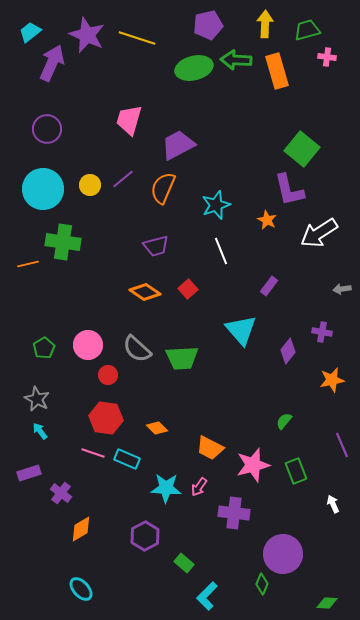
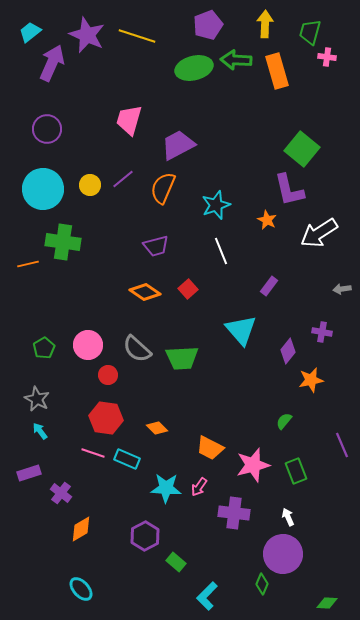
purple pentagon at (208, 25): rotated 8 degrees counterclockwise
green trapezoid at (307, 30): moved 3 px right, 2 px down; rotated 60 degrees counterclockwise
yellow line at (137, 38): moved 2 px up
orange star at (332, 380): moved 21 px left
white arrow at (333, 504): moved 45 px left, 13 px down
green rectangle at (184, 563): moved 8 px left, 1 px up
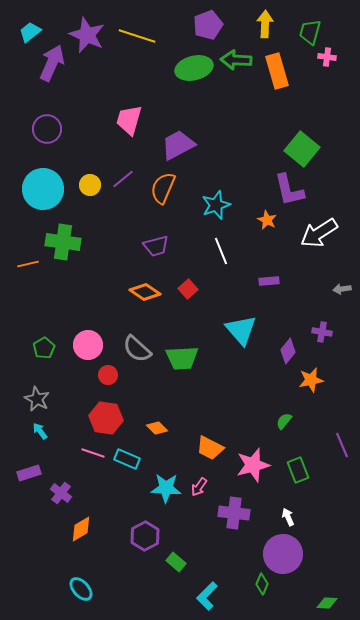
purple rectangle at (269, 286): moved 5 px up; rotated 48 degrees clockwise
green rectangle at (296, 471): moved 2 px right, 1 px up
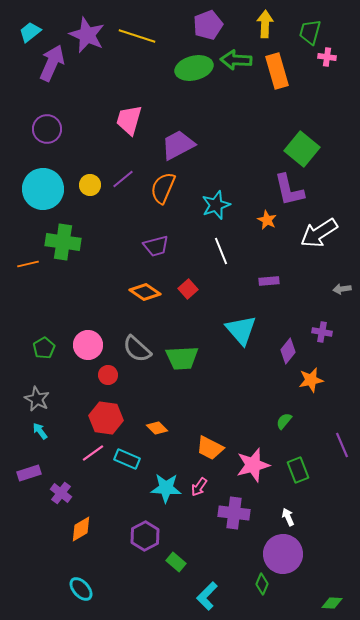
pink line at (93, 453): rotated 55 degrees counterclockwise
green diamond at (327, 603): moved 5 px right
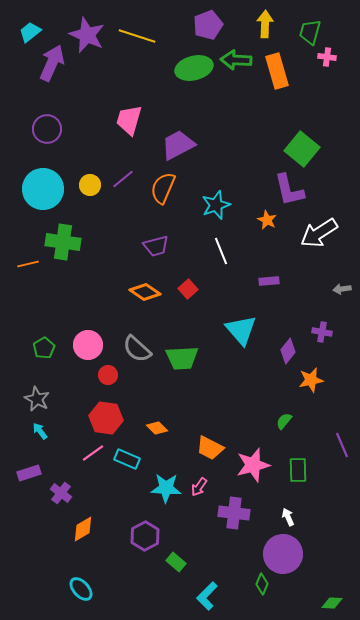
green rectangle at (298, 470): rotated 20 degrees clockwise
orange diamond at (81, 529): moved 2 px right
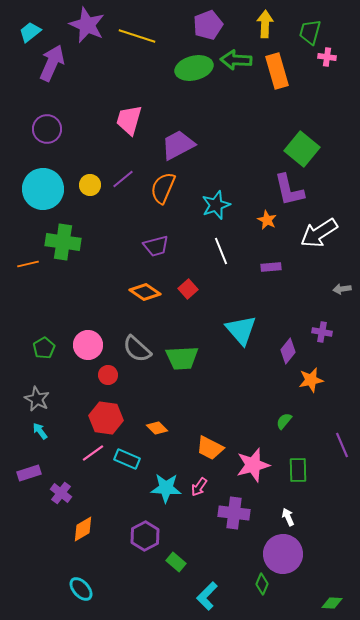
purple star at (87, 35): moved 10 px up
purple rectangle at (269, 281): moved 2 px right, 14 px up
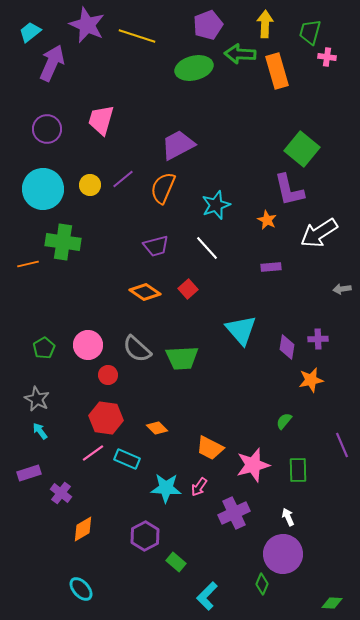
green arrow at (236, 60): moved 4 px right, 6 px up
pink trapezoid at (129, 120): moved 28 px left
white line at (221, 251): moved 14 px left, 3 px up; rotated 20 degrees counterclockwise
purple cross at (322, 332): moved 4 px left, 7 px down; rotated 12 degrees counterclockwise
purple diamond at (288, 351): moved 1 px left, 4 px up; rotated 30 degrees counterclockwise
purple cross at (234, 513): rotated 32 degrees counterclockwise
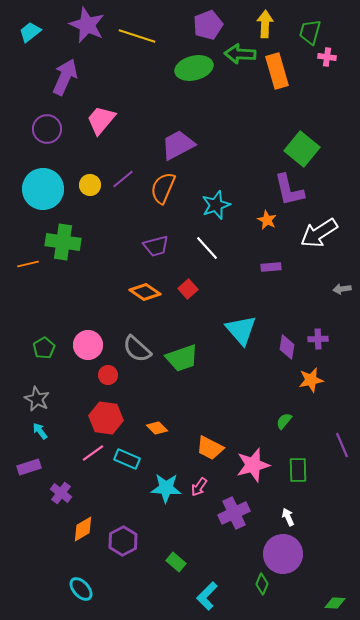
purple arrow at (52, 63): moved 13 px right, 14 px down
pink trapezoid at (101, 120): rotated 24 degrees clockwise
green trapezoid at (182, 358): rotated 16 degrees counterclockwise
purple rectangle at (29, 473): moved 6 px up
purple hexagon at (145, 536): moved 22 px left, 5 px down
green diamond at (332, 603): moved 3 px right
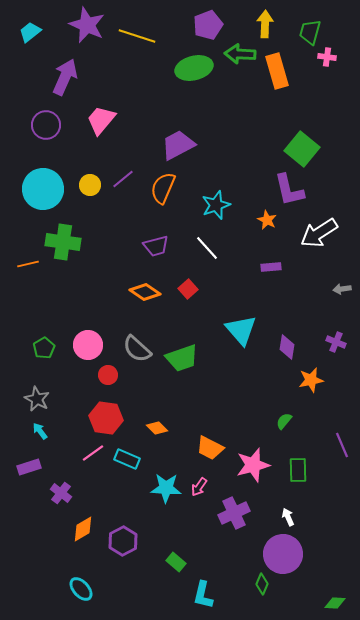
purple circle at (47, 129): moved 1 px left, 4 px up
purple cross at (318, 339): moved 18 px right, 3 px down; rotated 24 degrees clockwise
cyan L-shape at (207, 596): moved 4 px left, 1 px up; rotated 32 degrees counterclockwise
